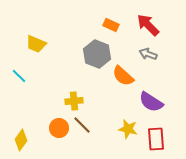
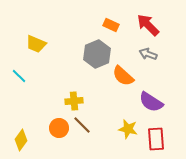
gray hexagon: rotated 16 degrees clockwise
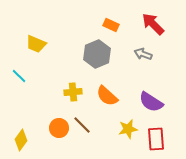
red arrow: moved 5 px right, 1 px up
gray arrow: moved 5 px left
orange semicircle: moved 16 px left, 20 px down
yellow cross: moved 1 px left, 9 px up
yellow star: rotated 24 degrees counterclockwise
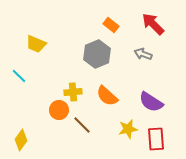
orange rectangle: rotated 14 degrees clockwise
orange circle: moved 18 px up
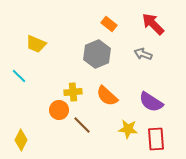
orange rectangle: moved 2 px left, 1 px up
yellow star: rotated 18 degrees clockwise
yellow diamond: rotated 10 degrees counterclockwise
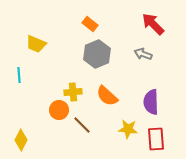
orange rectangle: moved 19 px left
cyan line: moved 1 px up; rotated 42 degrees clockwise
purple semicircle: rotated 55 degrees clockwise
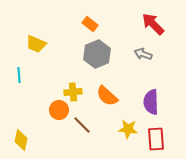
yellow diamond: rotated 15 degrees counterclockwise
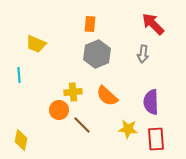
orange rectangle: rotated 56 degrees clockwise
gray arrow: rotated 102 degrees counterclockwise
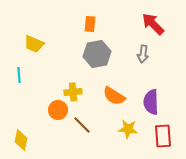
yellow trapezoid: moved 2 px left
gray hexagon: rotated 12 degrees clockwise
orange semicircle: moved 7 px right; rotated 10 degrees counterclockwise
orange circle: moved 1 px left
red rectangle: moved 7 px right, 3 px up
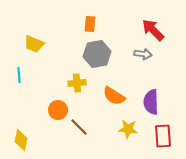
red arrow: moved 6 px down
gray arrow: rotated 90 degrees counterclockwise
yellow cross: moved 4 px right, 9 px up
brown line: moved 3 px left, 2 px down
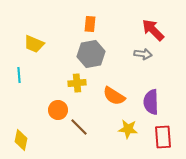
gray hexagon: moved 6 px left
red rectangle: moved 1 px down
